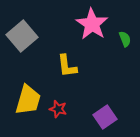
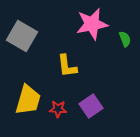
pink star: rotated 28 degrees clockwise
gray square: rotated 20 degrees counterclockwise
red star: rotated 12 degrees counterclockwise
purple square: moved 14 px left, 11 px up
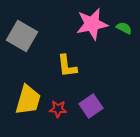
green semicircle: moved 1 px left, 11 px up; rotated 42 degrees counterclockwise
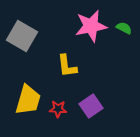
pink star: moved 1 px left, 2 px down
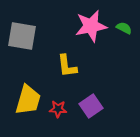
gray square: rotated 20 degrees counterclockwise
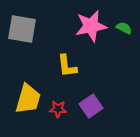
gray square: moved 7 px up
yellow trapezoid: moved 1 px up
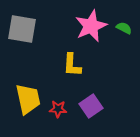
pink star: rotated 12 degrees counterclockwise
yellow L-shape: moved 5 px right, 1 px up; rotated 10 degrees clockwise
yellow trapezoid: rotated 28 degrees counterclockwise
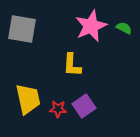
purple square: moved 7 px left
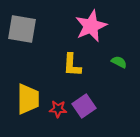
green semicircle: moved 5 px left, 34 px down
yellow trapezoid: rotated 12 degrees clockwise
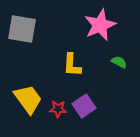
pink star: moved 9 px right, 1 px up
yellow trapezoid: rotated 36 degrees counterclockwise
